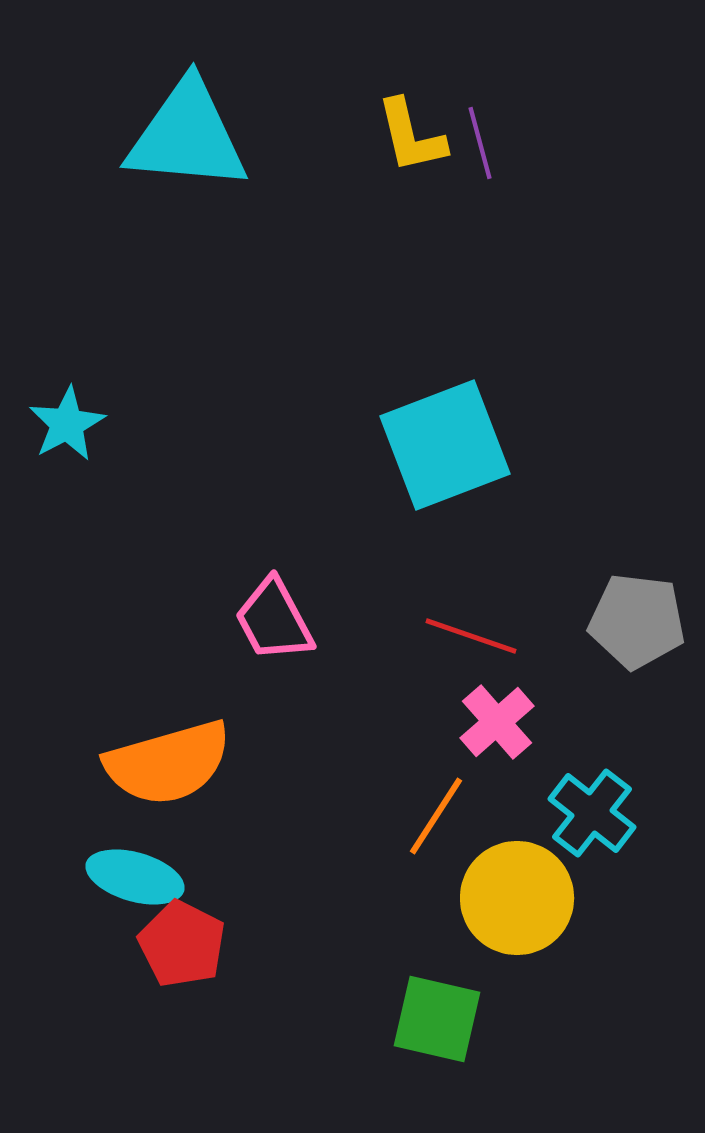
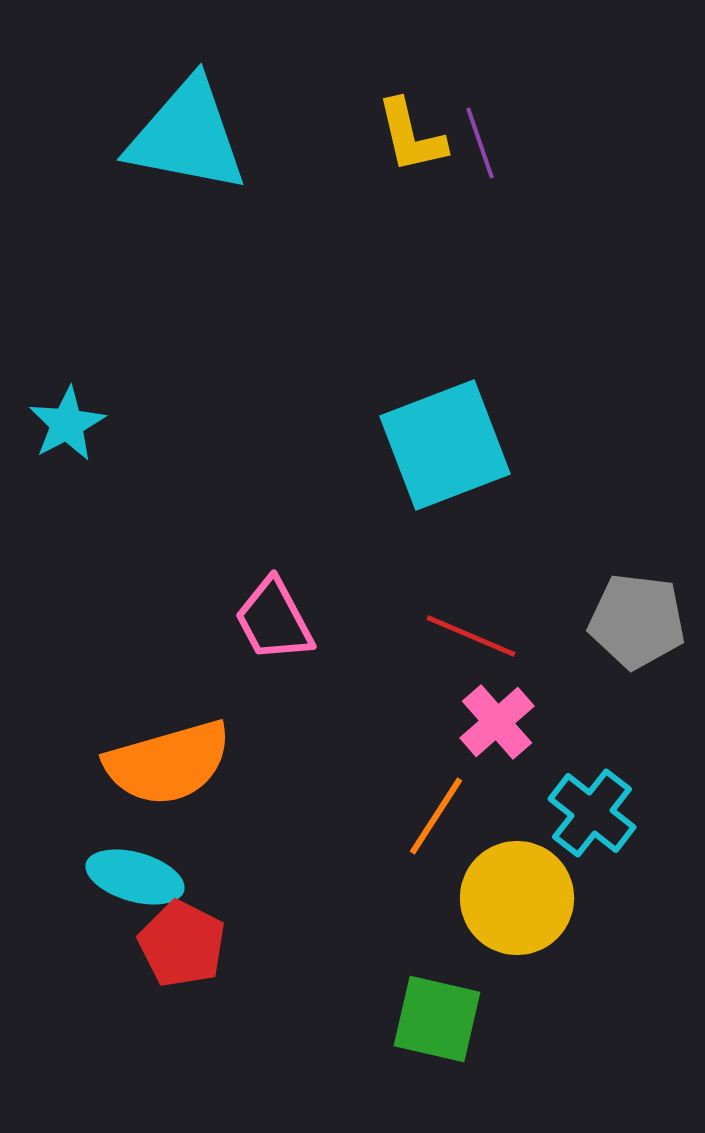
cyan triangle: rotated 6 degrees clockwise
purple line: rotated 4 degrees counterclockwise
red line: rotated 4 degrees clockwise
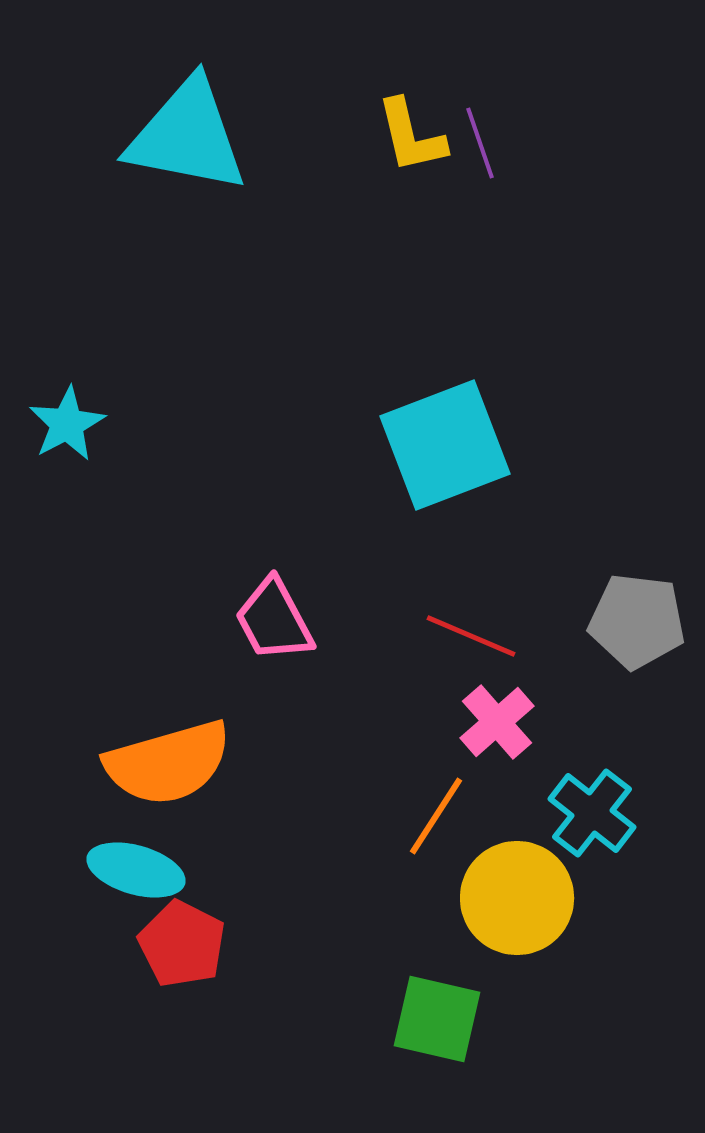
cyan ellipse: moved 1 px right, 7 px up
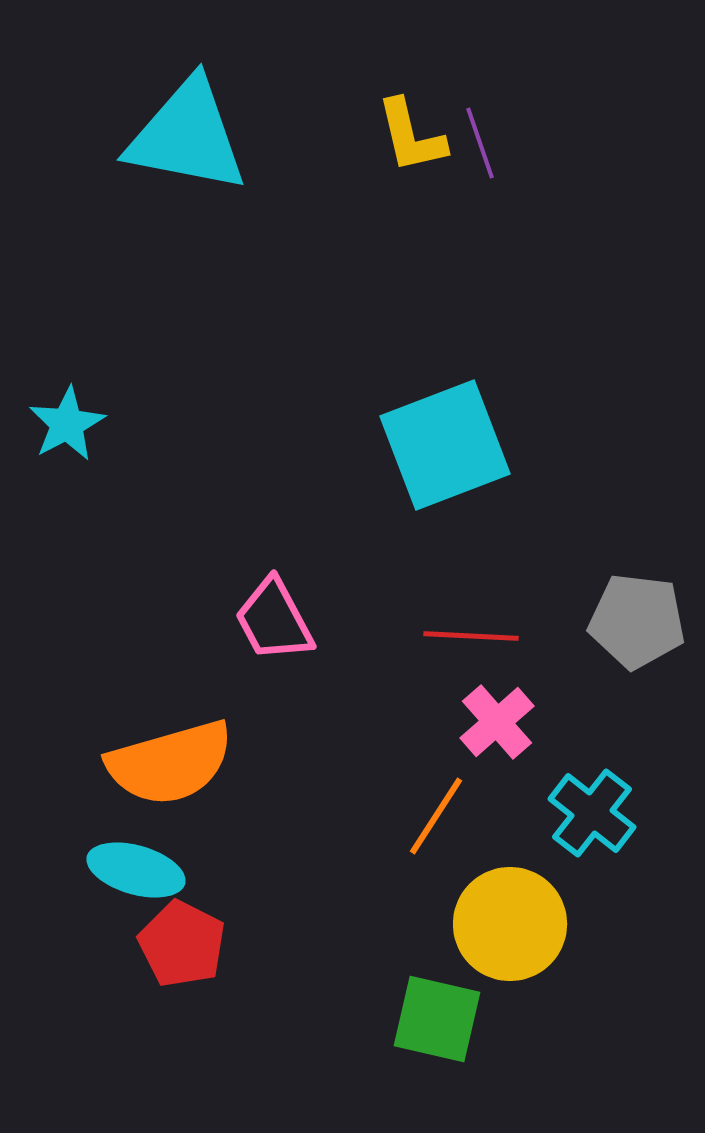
red line: rotated 20 degrees counterclockwise
orange semicircle: moved 2 px right
yellow circle: moved 7 px left, 26 px down
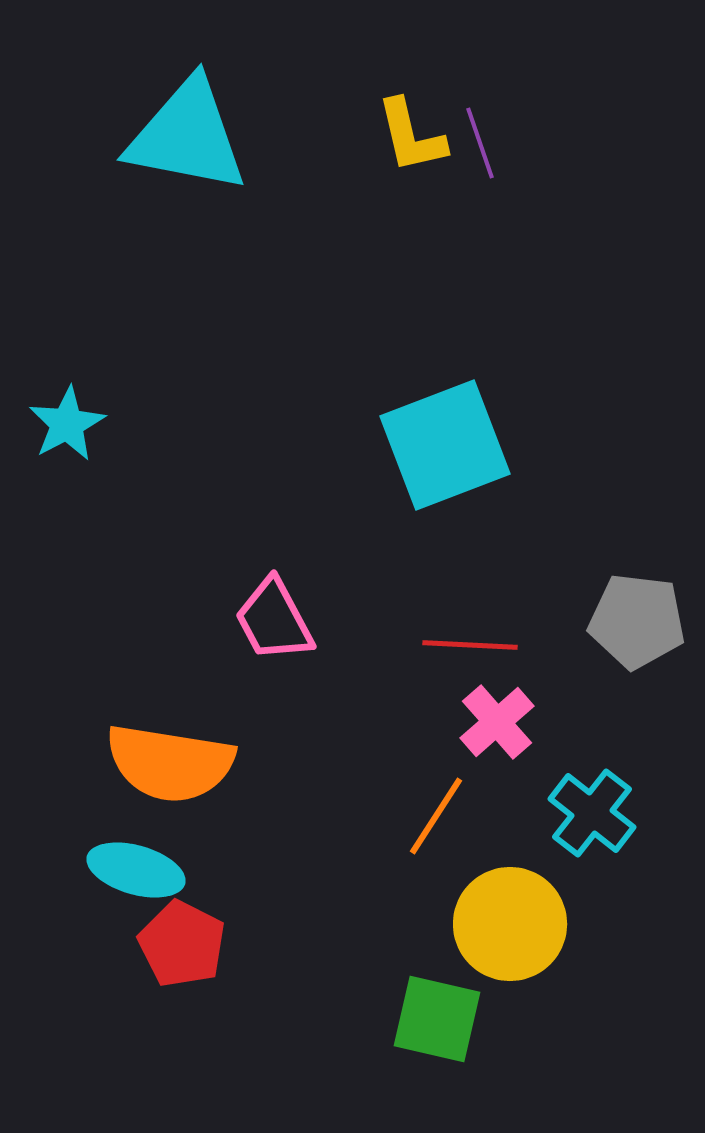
red line: moved 1 px left, 9 px down
orange semicircle: rotated 25 degrees clockwise
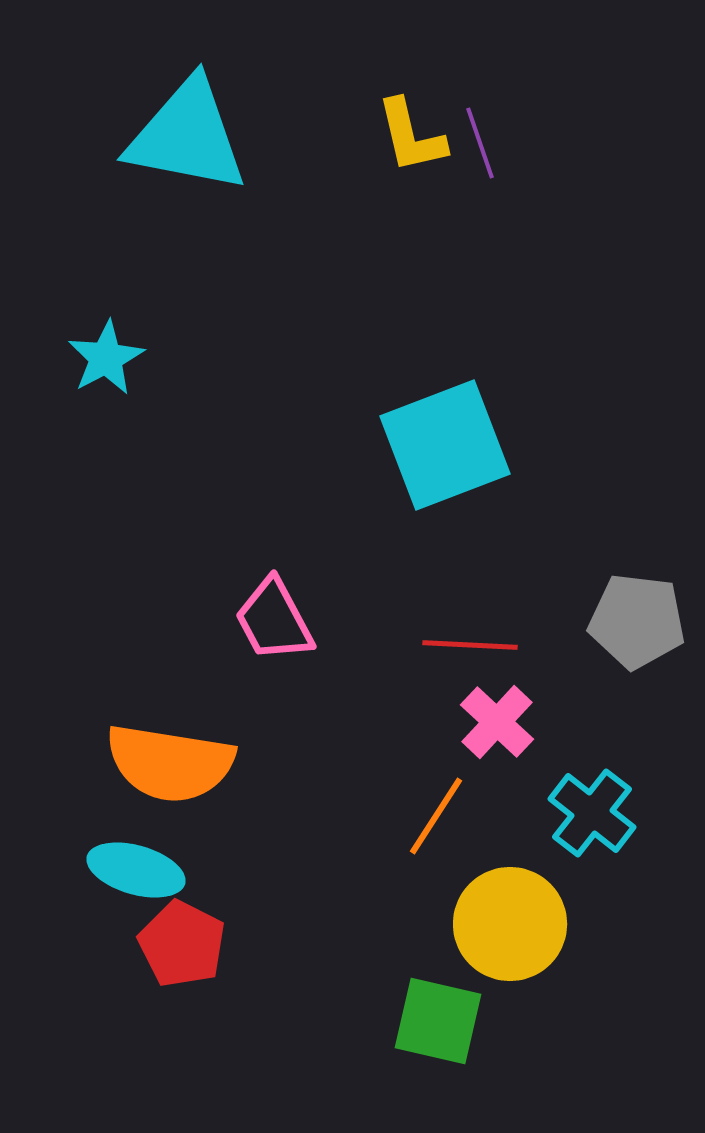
cyan star: moved 39 px right, 66 px up
pink cross: rotated 6 degrees counterclockwise
green square: moved 1 px right, 2 px down
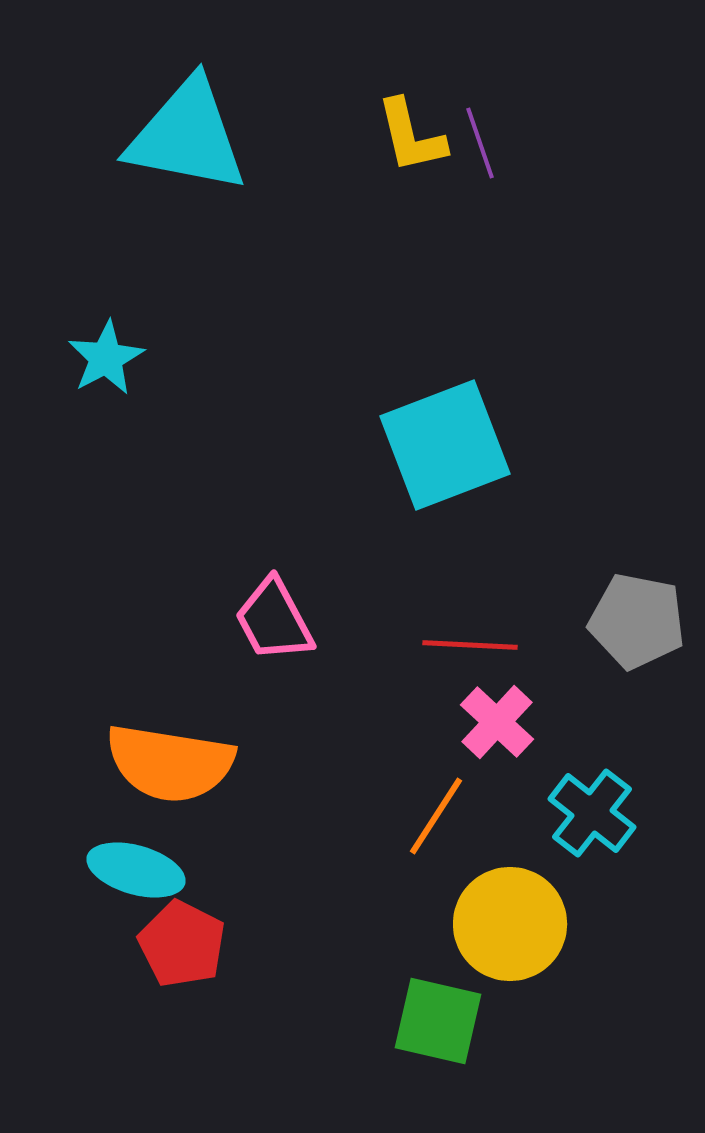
gray pentagon: rotated 4 degrees clockwise
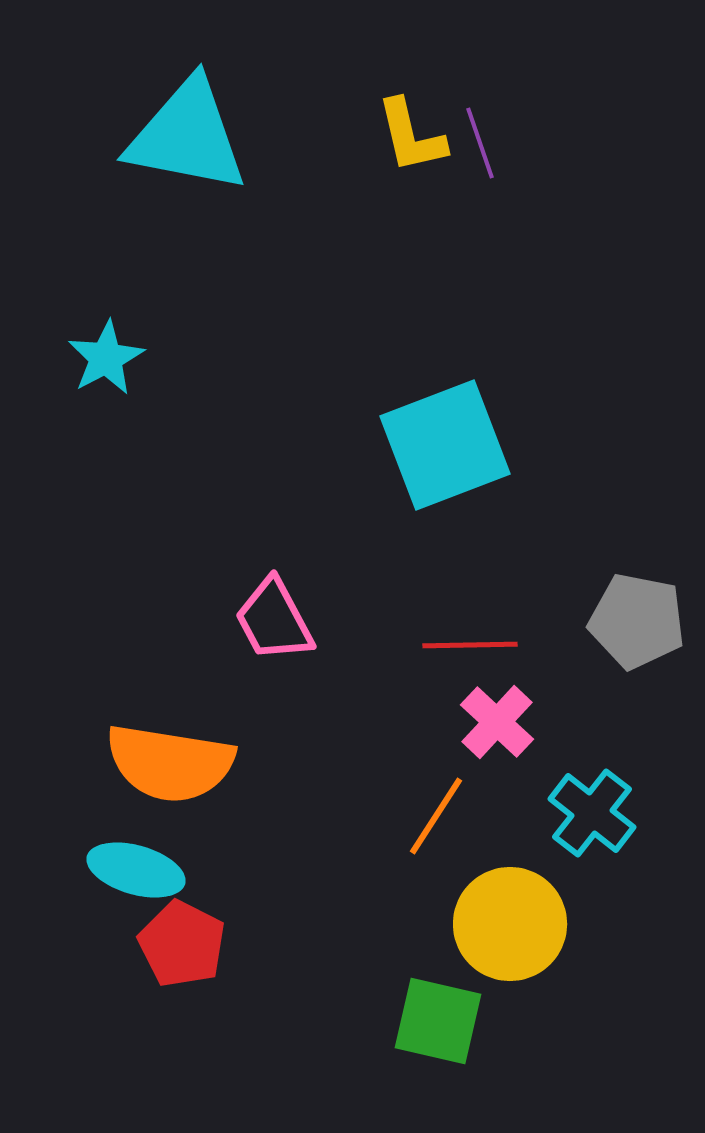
red line: rotated 4 degrees counterclockwise
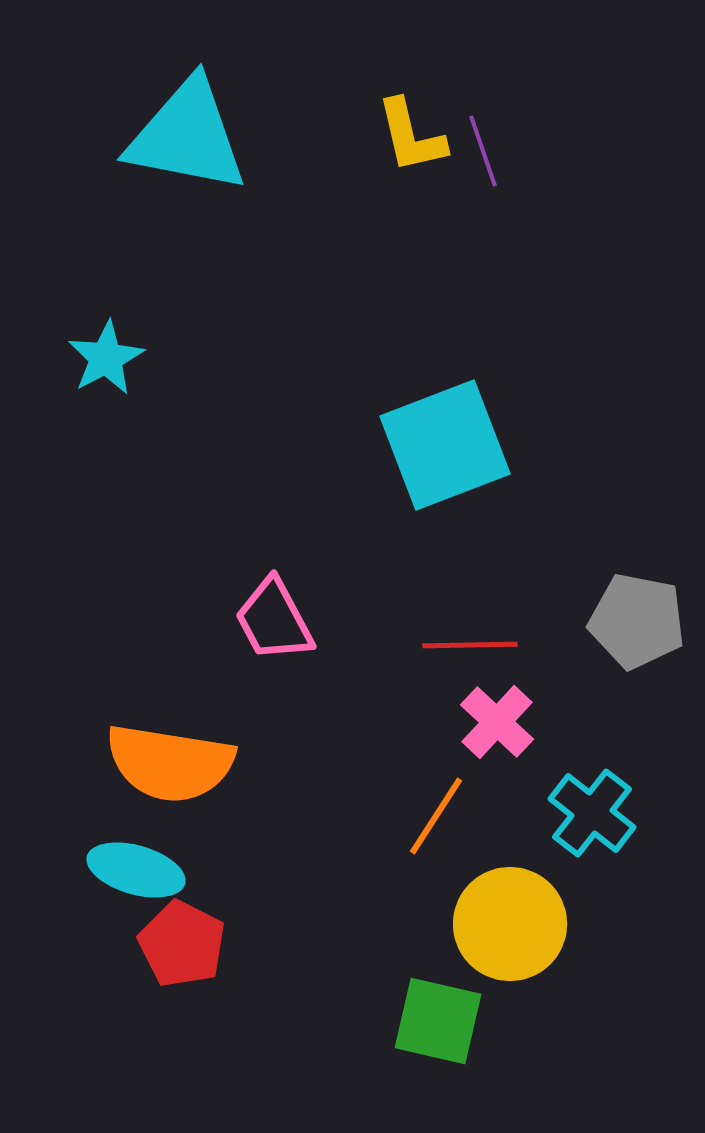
purple line: moved 3 px right, 8 px down
